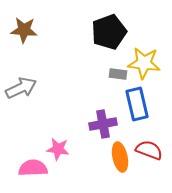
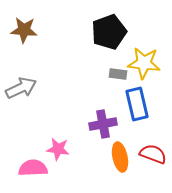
red semicircle: moved 4 px right, 4 px down
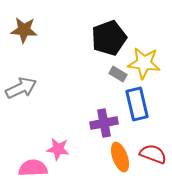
black pentagon: moved 6 px down
gray rectangle: rotated 24 degrees clockwise
purple cross: moved 1 px right, 1 px up
orange ellipse: rotated 8 degrees counterclockwise
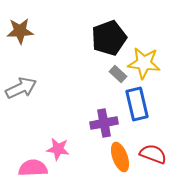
brown star: moved 4 px left, 1 px down; rotated 8 degrees counterclockwise
gray rectangle: rotated 12 degrees clockwise
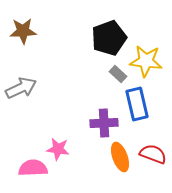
brown star: moved 3 px right
yellow star: moved 2 px right, 2 px up
purple cross: rotated 8 degrees clockwise
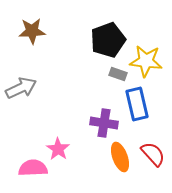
brown star: moved 9 px right
black pentagon: moved 1 px left, 2 px down
gray rectangle: rotated 24 degrees counterclockwise
purple cross: rotated 12 degrees clockwise
pink star: rotated 25 degrees clockwise
red semicircle: rotated 28 degrees clockwise
